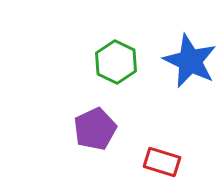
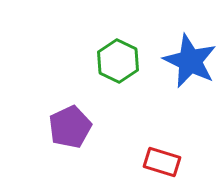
green hexagon: moved 2 px right, 1 px up
purple pentagon: moved 25 px left, 2 px up
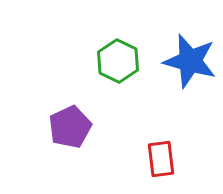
blue star: rotated 10 degrees counterclockwise
red rectangle: moved 1 px left, 3 px up; rotated 66 degrees clockwise
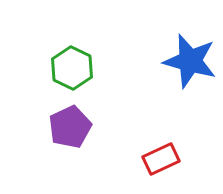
green hexagon: moved 46 px left, 7 px down
red rectangle: rotated 72 degrees clockwise
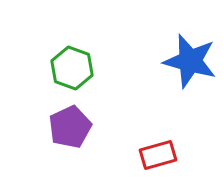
green hexagon: rotated 6 degrees counterclockwise
red rectangle: moved 3 px left, 4 px up; rotated 9 degrees clockwise
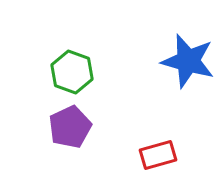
blue star: moved 2 px left
green hexagon: moved 4 px down
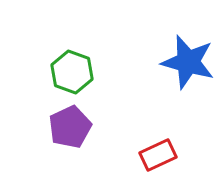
blue star: moved 1 px down
red rectangle: rotated 9 degrees counterclockwise
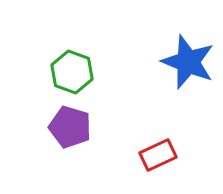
blue star: rotated 6 degrees clockwise
purple pentagon: rotated 30 degrees counterclockwise
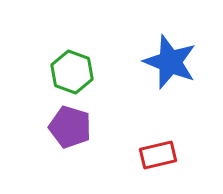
blue star: moved 18 px left
red rectangle: rotated 12 degrees clockwise
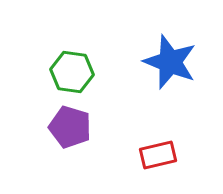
green hexagon: rotated 12 degrees counterclockwise
